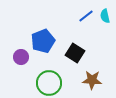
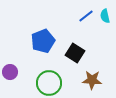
purple circle: moved 11 px left, 15 px down
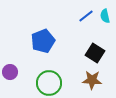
black square: moved 20 px right
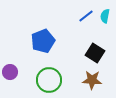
cyan semicircle: rotated 24 degrees clockwise
green circle: moved 3 px up
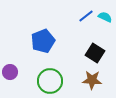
cyan semicircle: moved 1 px down; rotated 104 degrees clockwise
green circle: moved 1 px right, 1 px down
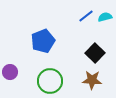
cyan semicircle: rotated 40 degrees counterclockwise
black square: rotated 12 degrees clockwise
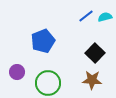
purple circle: moved 7 px right
green circle: moved 2 px left, 2 px down
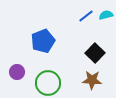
cyan semicircle: moved 1 px right, 2 px up
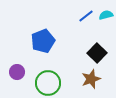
black square: moved 2 px right
brown star: moved 1 px left, 1 px up; rotated 24 degrees counterclockwise
